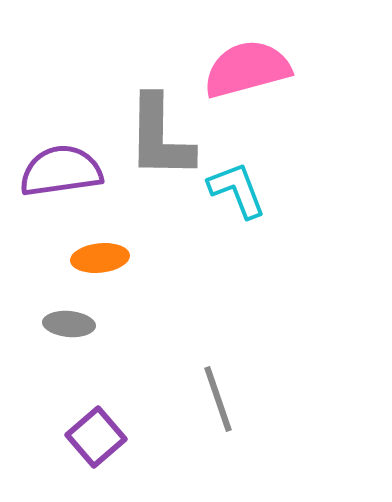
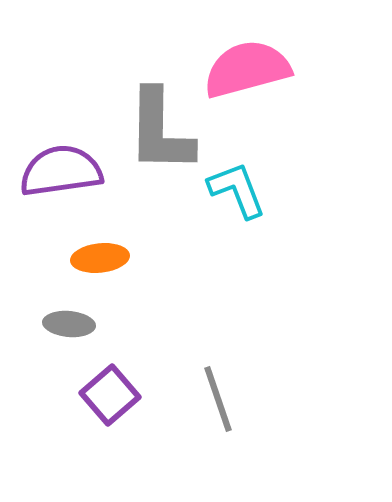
gray L-shape: moved 6 px up
purple square: moved 14 px right, 42 px up
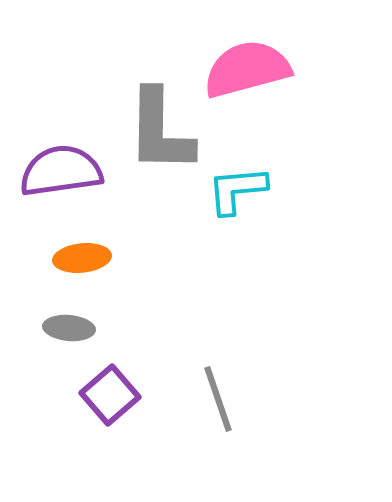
cyan L-shape: rotated 74 degrees counterclockwise
orange ellipse: moved 18 px left
gray ellipse: moved 4 px down
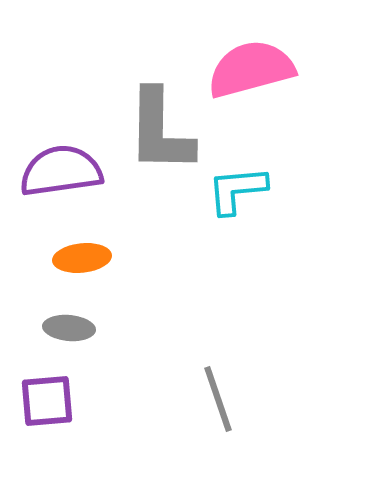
pink semicircle: moved 4 px right
purple square: moved 63 px left, 6 px down; rotated 36 degrees clockwise
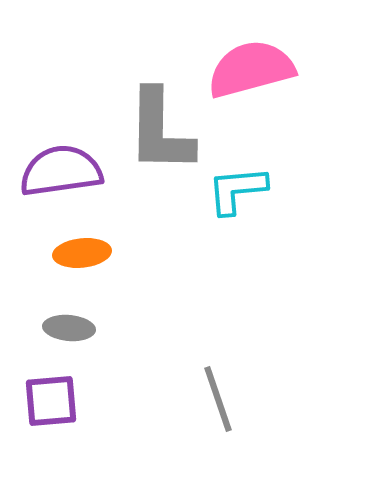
orange ellipse: moved 5 px up
purple square: moved 4 px right
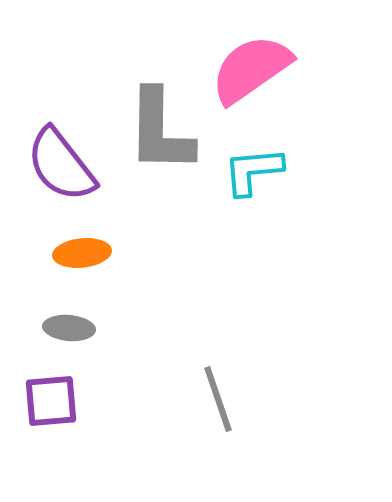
pink semicircle: rotated 20 degrees counterclockwise
purple semicircle: moved 6 px up; rotated 120 degrees counterclockwise
cyan L-shape: moved 16 px right, 19 px up
